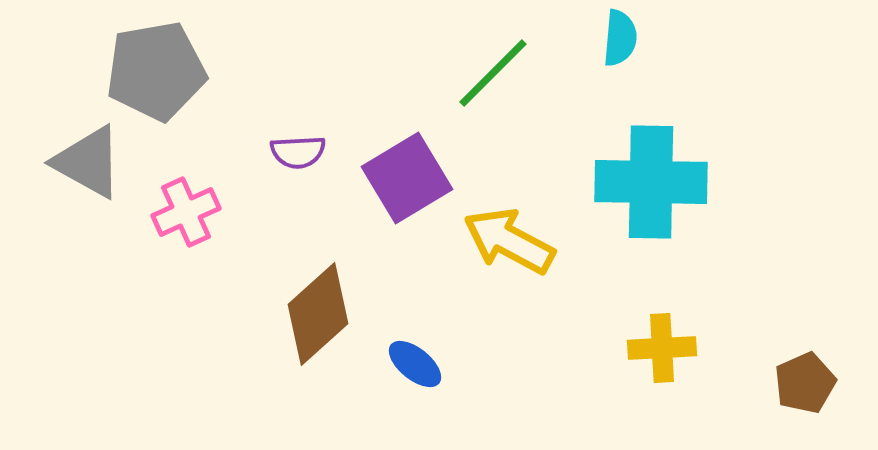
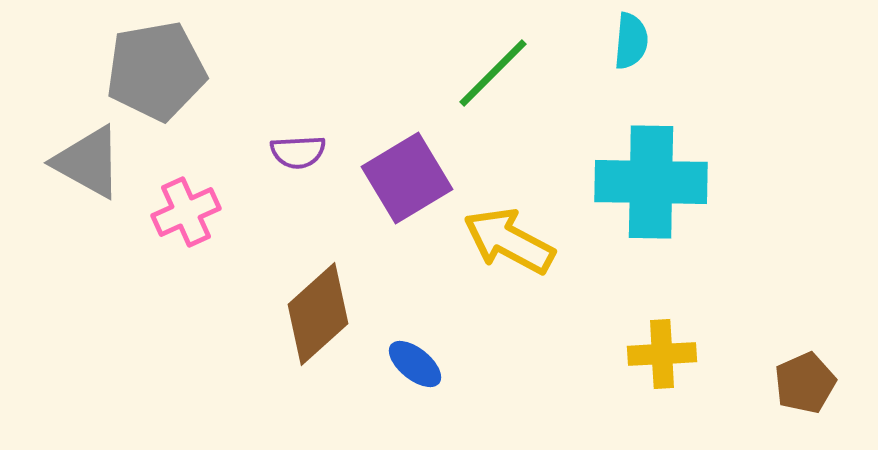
cyan semicircle: moved 11 px right, 3 px down
yellow cross: moved 6 px down
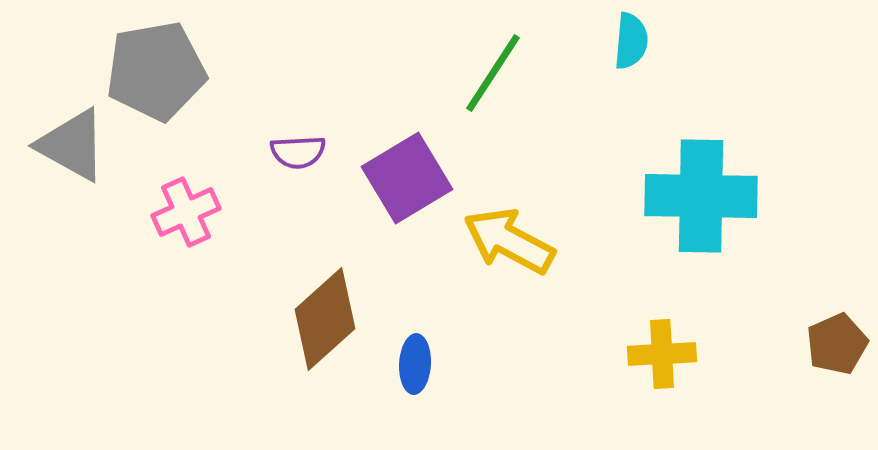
green line: rotated 12 degrees counterclockwise
gray triangle: moved 16 px left, 17 px up
cyan cross: moved 50 px right, 14 px down
brown diamond: moved 7 px right, 5 px down
blue ellipse: rotated 54 degrees clockwise
brown pentagon: moved 32 px right, 39 px up
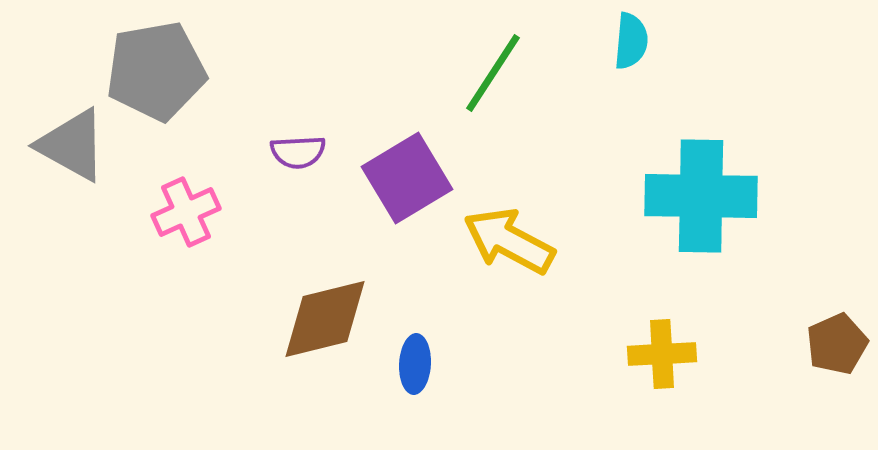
brown diamond: rotated 28 degrees clockwise
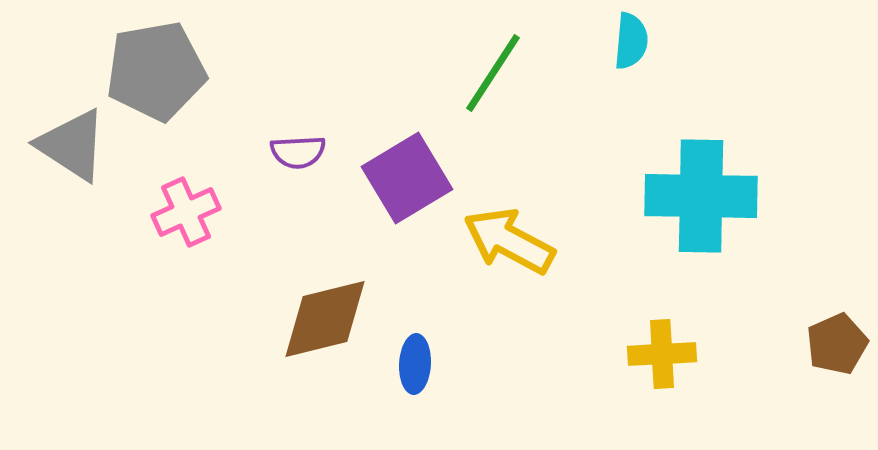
gray triangle: rotated 4 degrees clockwise
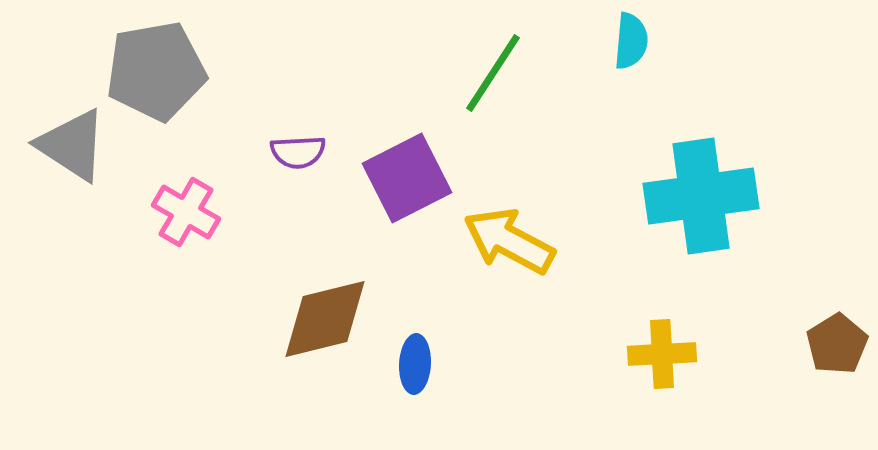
purple square: rotated 4 degrees clockwise
cyan cross: rotated 9 degrees counterclockwise
pink cross: rotated 36 degrees counterclockwise
brown pentagon: rotated 8 degrees counterclockwise
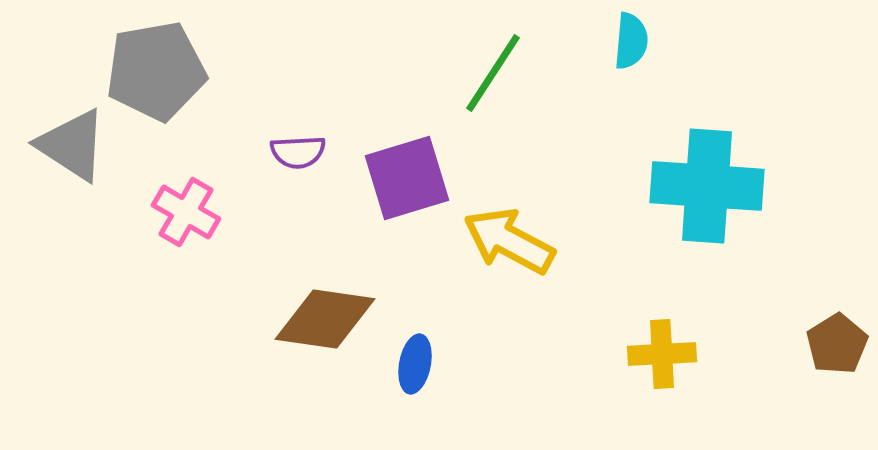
purple square: rotated 10 degrees clockwise
cyan cross: moved 6 px right, 10 px up; rotated 12 degrees clockwise
brown diamond: rotated 22 degrees clockwise
blue ellipse: rotated 8 degrees clockwise
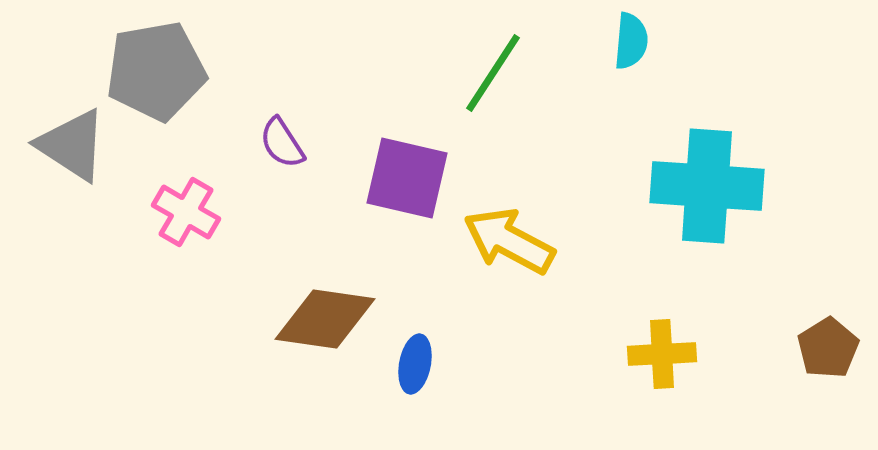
purple semicircle: moved 16 px left, 9 px up; rotated 60 degrees clockwise
purple square: rotated 30 degrees clockwise
brown pentagon: moved 9 px left, 4 px down
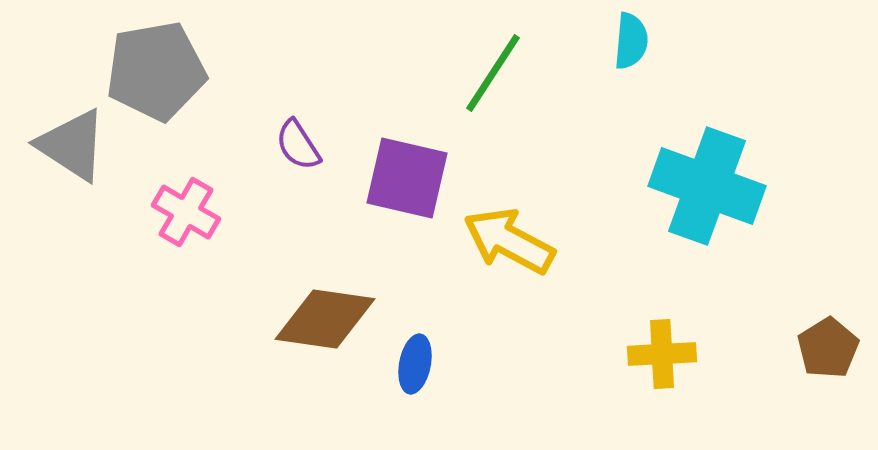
purple semicircle: moved 16 px right, 2 px down
cyan cross: rotated 16 degrees clockwise
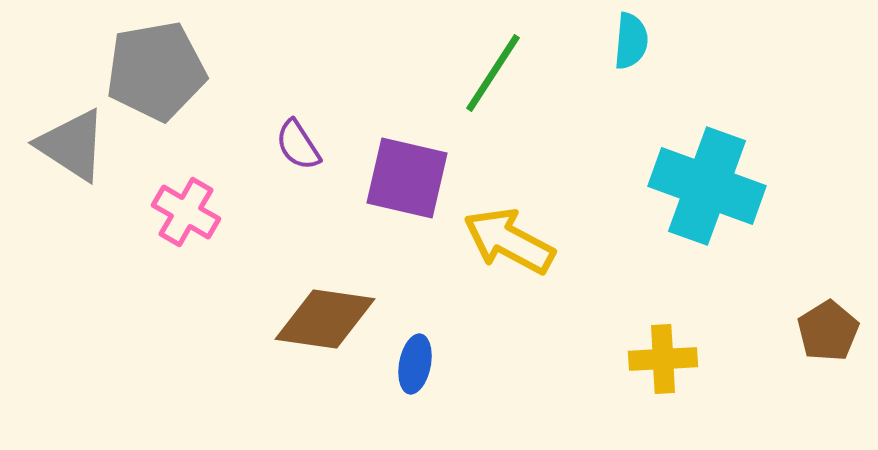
brown pentagon: moved 17 px up
yellow cross: moved 1 px right, 5 px down
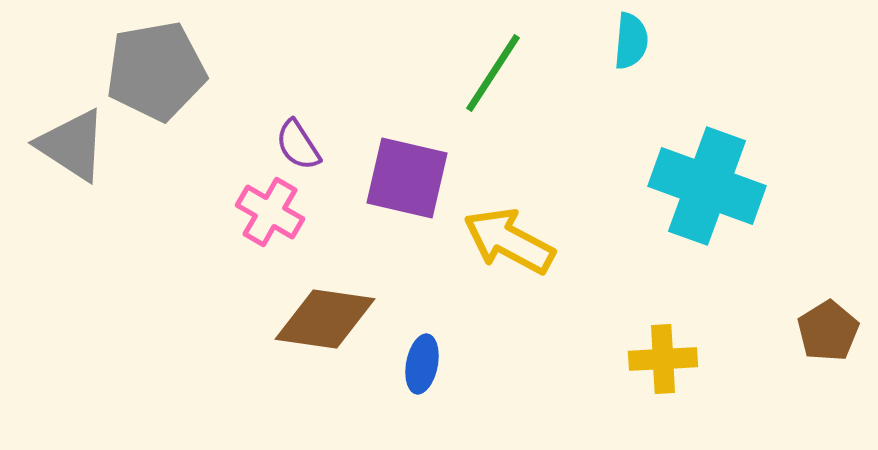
pink cross: moved 84 px right
blue ellipse: moved 7 px right
